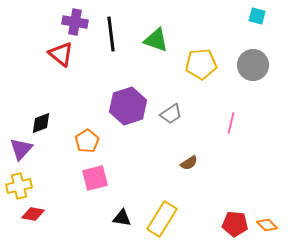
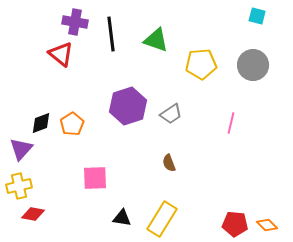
orange pentagon: moved 15 px left, 17 px up
brown semicircle: moved 20 px left; rotated 102 degrees clockwise
pink square: rotated 12 degrees clockwise
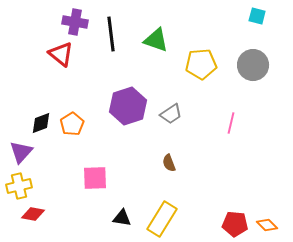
purple triangle: moved 3 px down
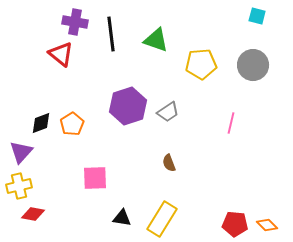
gray trapezoid: moved 3 px left, 2 px up
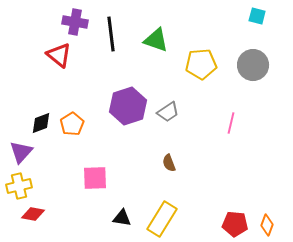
red triangle: moved 2 px left, 1 px down
orange diamond: rotated 65 degrees clockwise
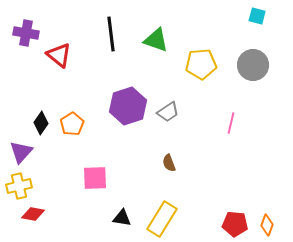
purple cross: moved 49 px left, 11 px down
black diamond: rotated 35 degrees counterclockwise
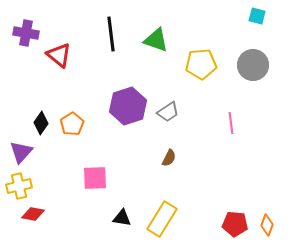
pink line: rotated 20 degrees counterclockwise
brown semicircle: moved 5 px up; rotated 132 degrees counterclockwise
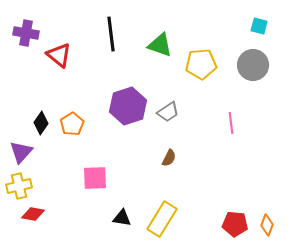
cyan square: moved 2 px right, 10 px down
green triangle: moved 4 px right, 5 px down
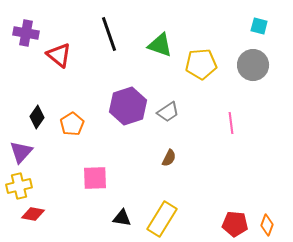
black line: moved 2 px left; rotated 12 degrees counterclockwise
black diamond: moved 4 px left, 6 px up
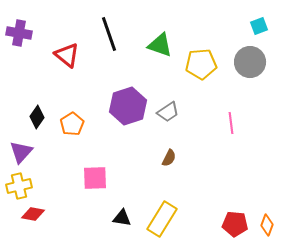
cyan square: rotated 36 degrees counterclockwise
purple cross: moved 7 px left
red triangle: moved 8 px right
gray circle: moved 3 px left, 3 px up
